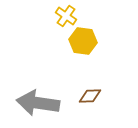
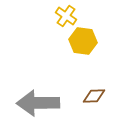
brown diamond: moved 4 px right
gray arrow: rotated 9 degrees counterclockwise
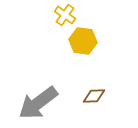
yellow cross: moved 1 px left, 1 px up
gray arrow: rotated 36 degrees counterclockwise
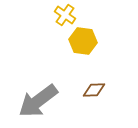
brown diamond: moved 6 px up
gray arrow: moved 2 px up
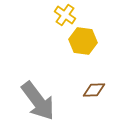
gray arrow: rotated 90 degrees counterclockwise
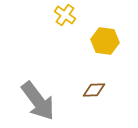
yellow hexagon: moved 22 px right
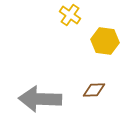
yellow cross: moved 5 px right
gray arrow: moved 2 px right, 2 px up; rotated 129 degrees clockwise
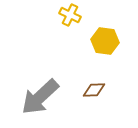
yellow cross: rotated 10 degrees counterclockwise
gray arrow: moved 2 px up; rotated 45 degrees counterclockwise
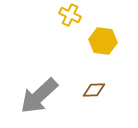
yellow hexagon: moved 2 px left
gray arrow: moved 1 px left, 1 px up
